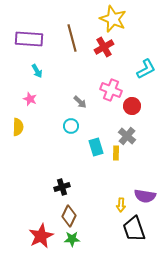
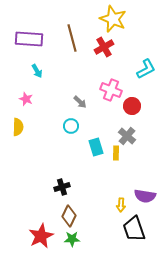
pink star: moved 4 px left
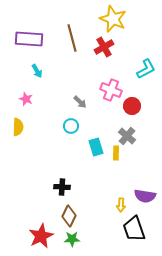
black cross: rotated 21 degrees clockwise
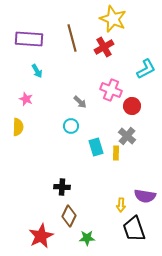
green star: moved 15 px right, 1 px up
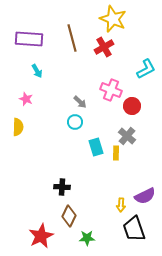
cyan circle: moved 4 px right, 4 px up
purple semicircle: rotated 35 degrees counterclockwise
